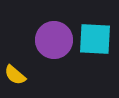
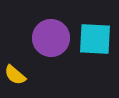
purple circle: moved 3 px left, 2 px up
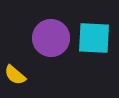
cyan square: moved 1 px left, 1 px up
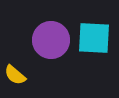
purple circle: moved 2 px down
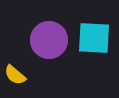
purple circle: moved 2 px left
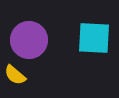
purple circle: moved 20 px left
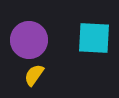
yellow semicircle: moved 19 px right; rotated 85 degrees clockwise
